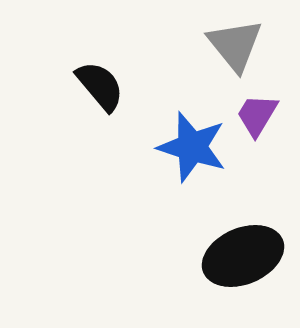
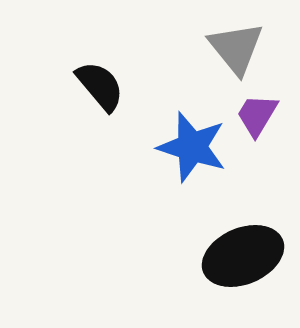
gray triangle: moved 1 px right, 3 px down
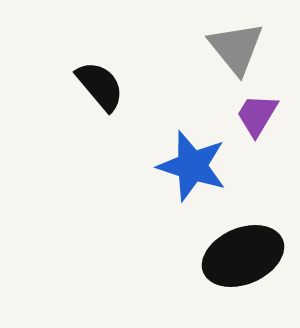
blue star: moved 19 px down
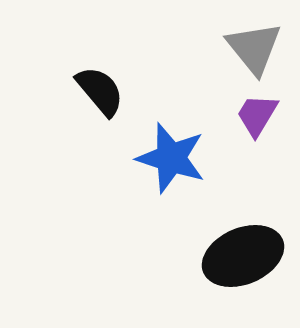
gray triangle: moved 18 px right
black semicircle: moved 5 px down
blue star: moved 21 px left, 8 px up
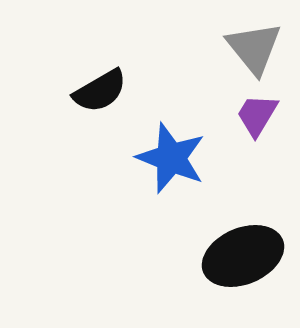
black semicircle: rotated 100 degrees clockwise
blue star: rotated 4 degrees clockwise
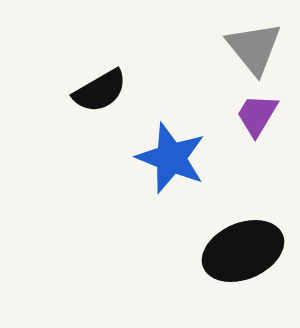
black ellipse: moved 5 px up
